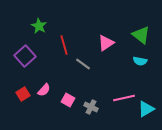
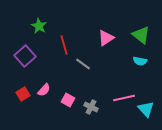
pink triangle: moved 5 px up
cyan triangle: rotated 42 degrees counterclockwise
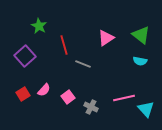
gray line: rotated 14 degrees counterclockwise
pink square: moved 3 px up; rotated 24 degrees clockwise
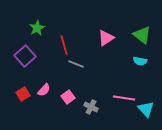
green star: moved 2 px left, 2 px down; rotated 14 degrees clockwise
green triangle: moved 1 px right
gray line: moved 7 px left
pink line: rotated 20 degrees clockwise
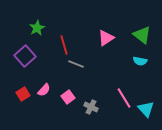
pink line: rotated 50 degrees clockwise
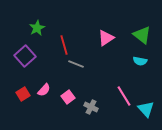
pink line: moved 2 px up
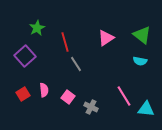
red line: moved 1 px right, 3 px up
gray line: rotated 35 degrees clockwise
pink semicircle: rotated 48 degrees counterclockwise
pink square: rotated 16 degrees counterclockwise
cyan triangle: rotated 42 degrees counterclockwise
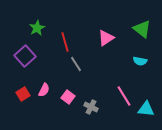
green triangle: moved 6 px up
pink semicircle: rotated 32 degrees clockwise
